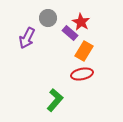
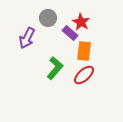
orange rectangle: rotated 24 degrees counterclockwise
red ellipse: moved 2 px right, 1 px down; rotated 30 degrees counterclockwise
green L-shape: moved 32 px up
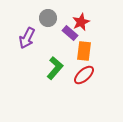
red star: rotated 18 degrees clockwise
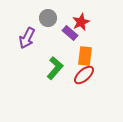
orange rectangle: moved 1 px right, 5 px down
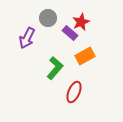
orange rectangle: rotated 54 degrees clockwise
red ellipse: moved 10 px left, 17 px down; rotated 25 degrees counterclockwise
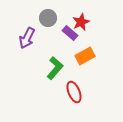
red ellipse: rotated 45 degrees counterclockwise
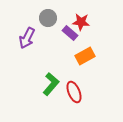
red star: rotated 30 degrees clockwise
green L-shape: moved 4 px left, 16 px down
